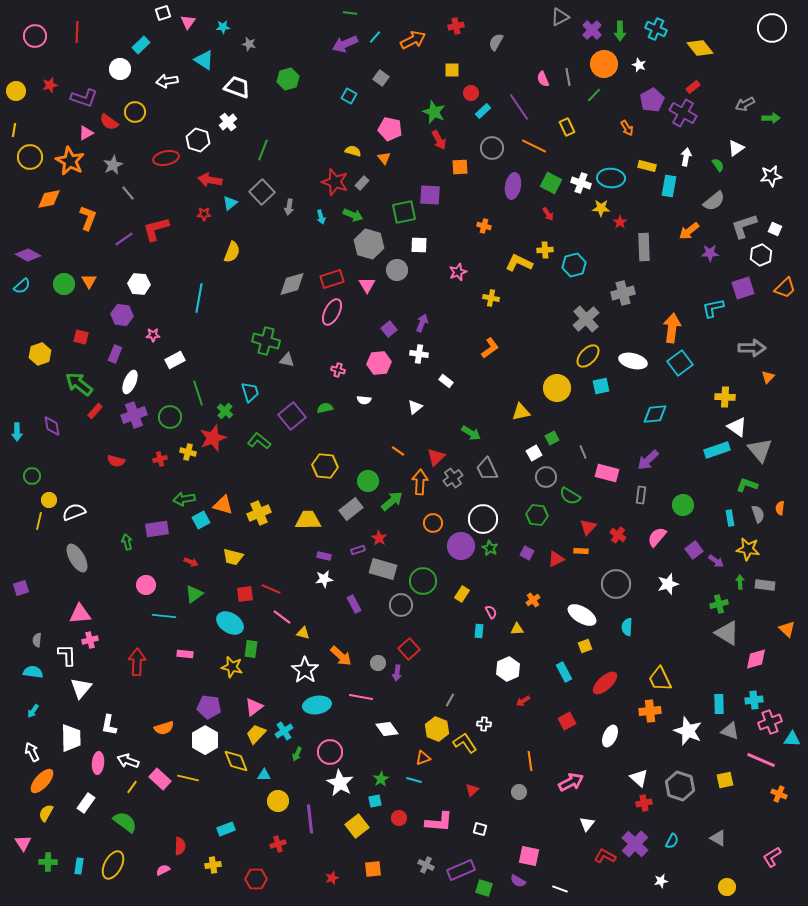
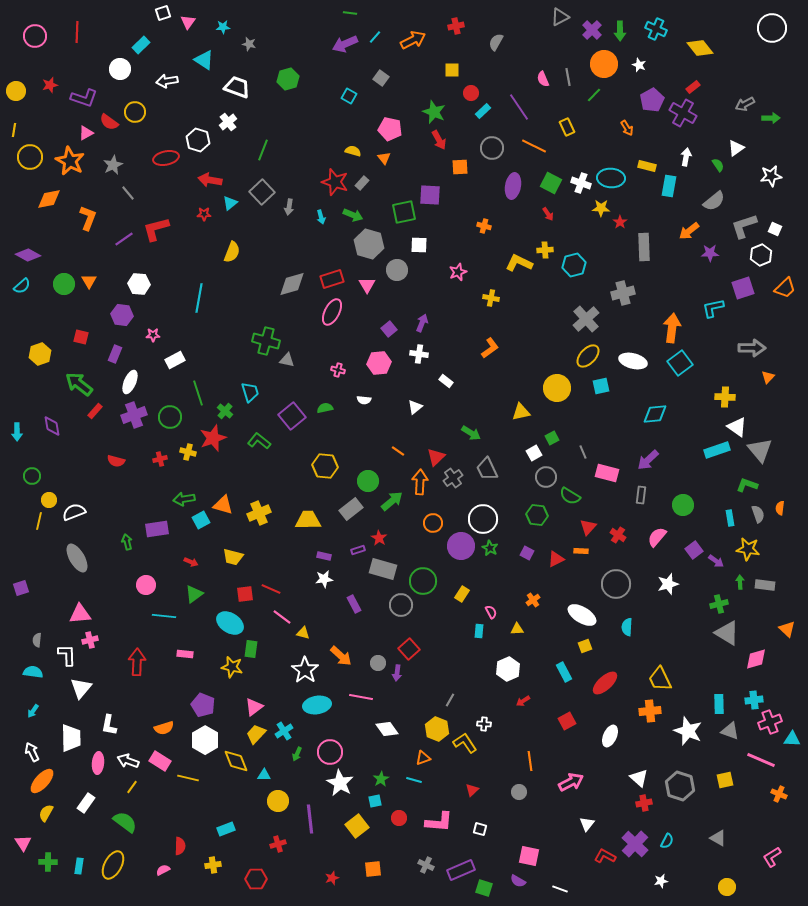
purple pentagon at (209, 707): moved 6 px left, 2 px up; rotated 15 degrees clockwise
pink rectangle at (160, 779): moved 18 px up; rotated 10 degrees counterclockwise
cyan semicircle at (672, 841): moved 5 px left
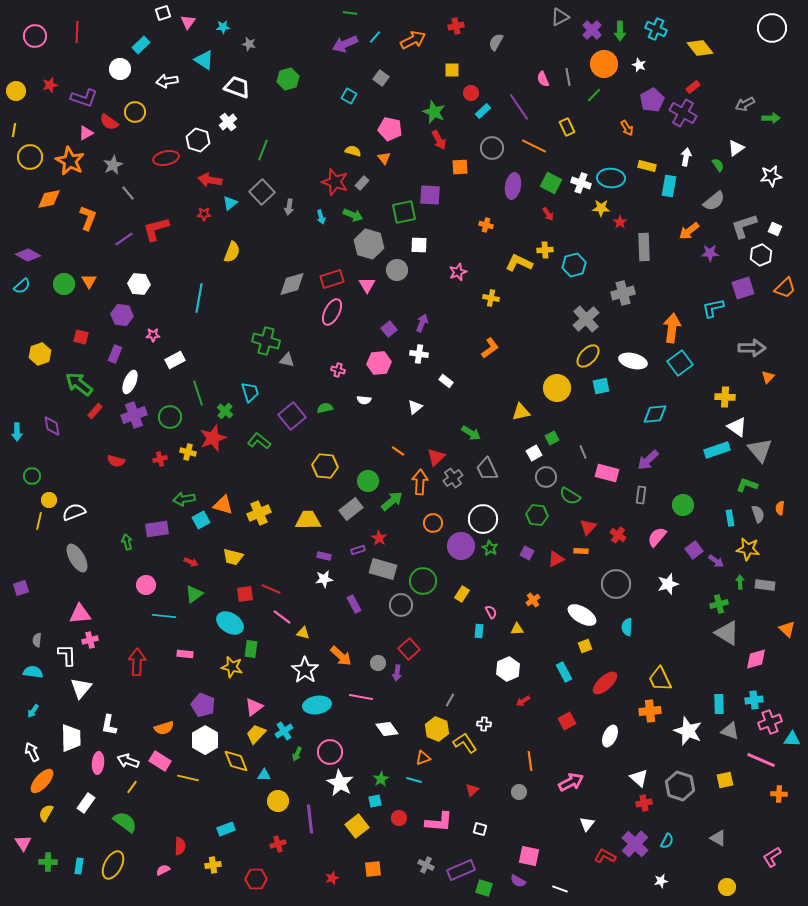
orange cross at (484, 226): moved 2 px right, 1 px up
orange cross at (779, 794): rotated 21 degrees counterclockwise
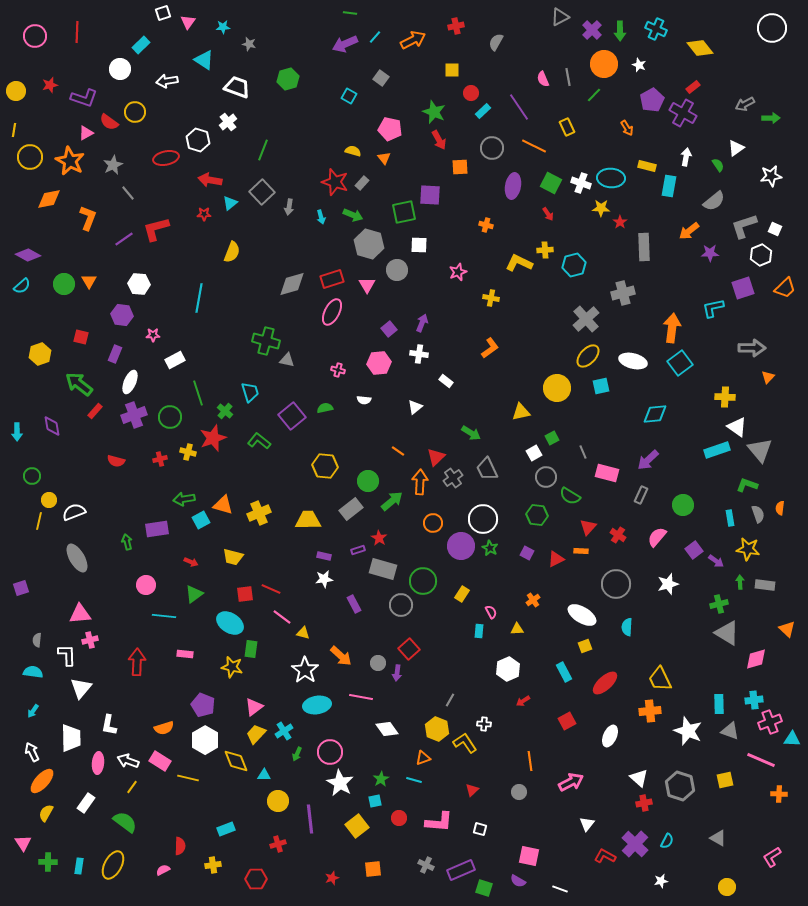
gray rectangle at (641, 495): rotated 18 degrees clockwise
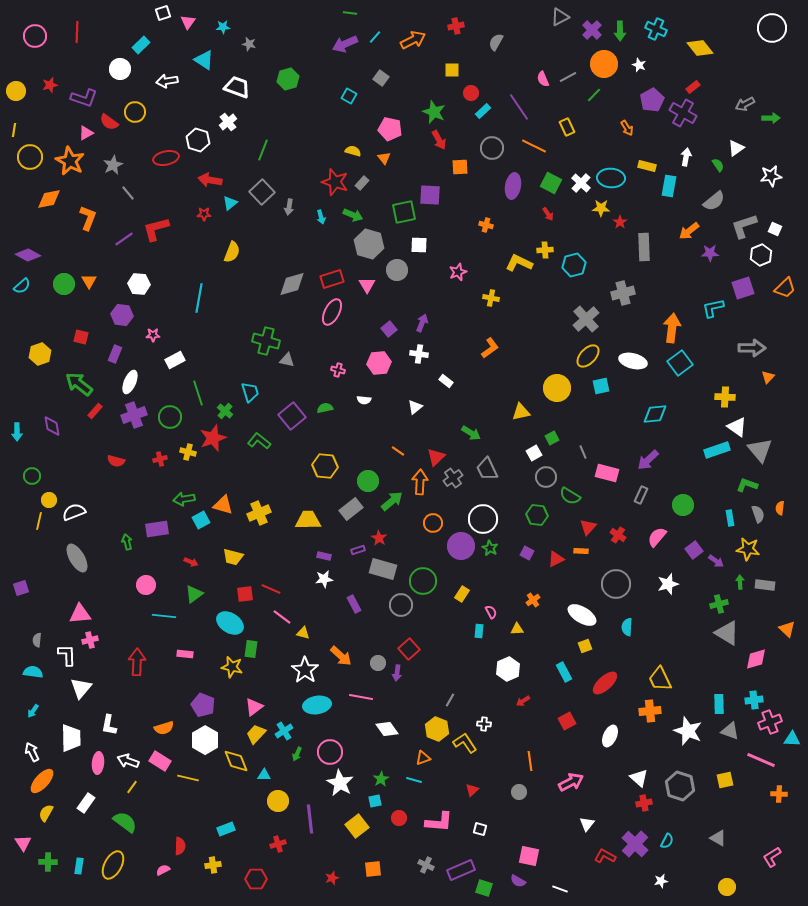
gray line at (568, 77): rotated 72 degrees clockwise
white cross at (581, 183): rotated 24 degrees clockwise
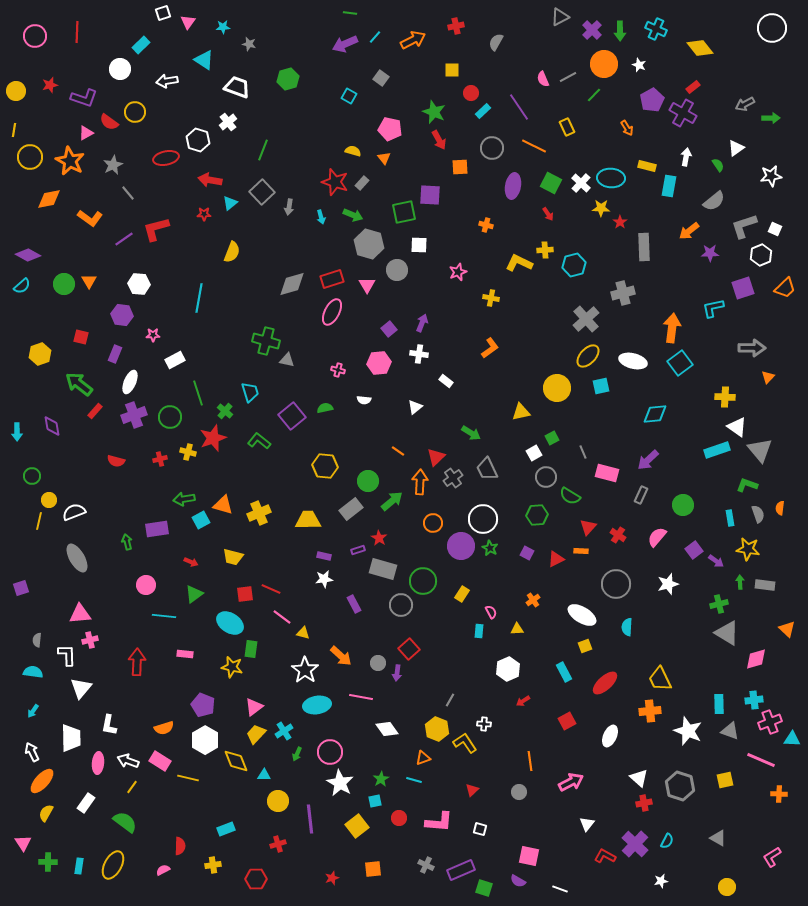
orange L-shape at (88, 218): moved 2 px right; rotated 105 degrees clockwise
green hexagon at (537, 515): rotated 10 degrees counterclockwise
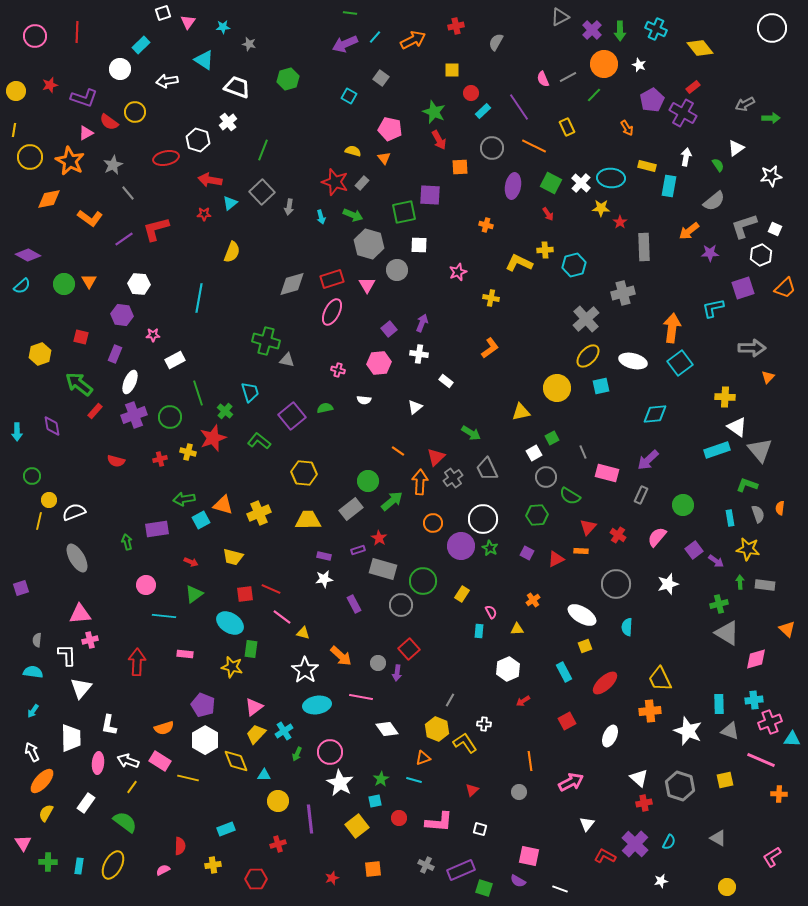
yellow hexagon at (325, 466): moved 21 px left, 7 px down
cyan semicircle at (667, 841): moved 2 px right, 1 px down
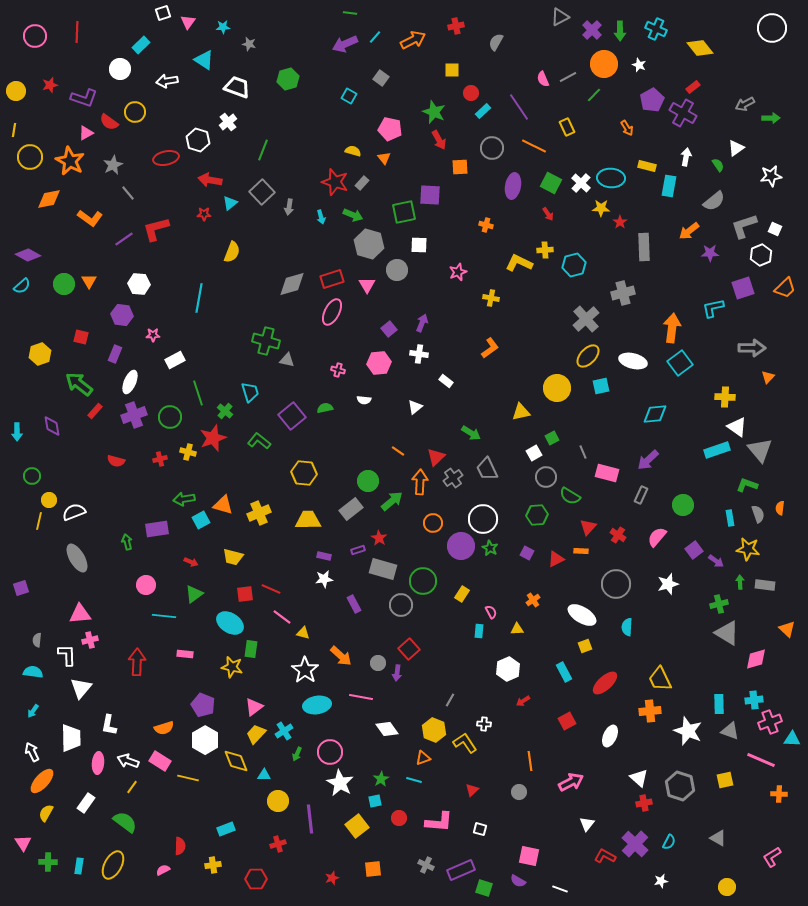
yellow hexagon at (437, 729): moved 3 px left, 1 px down
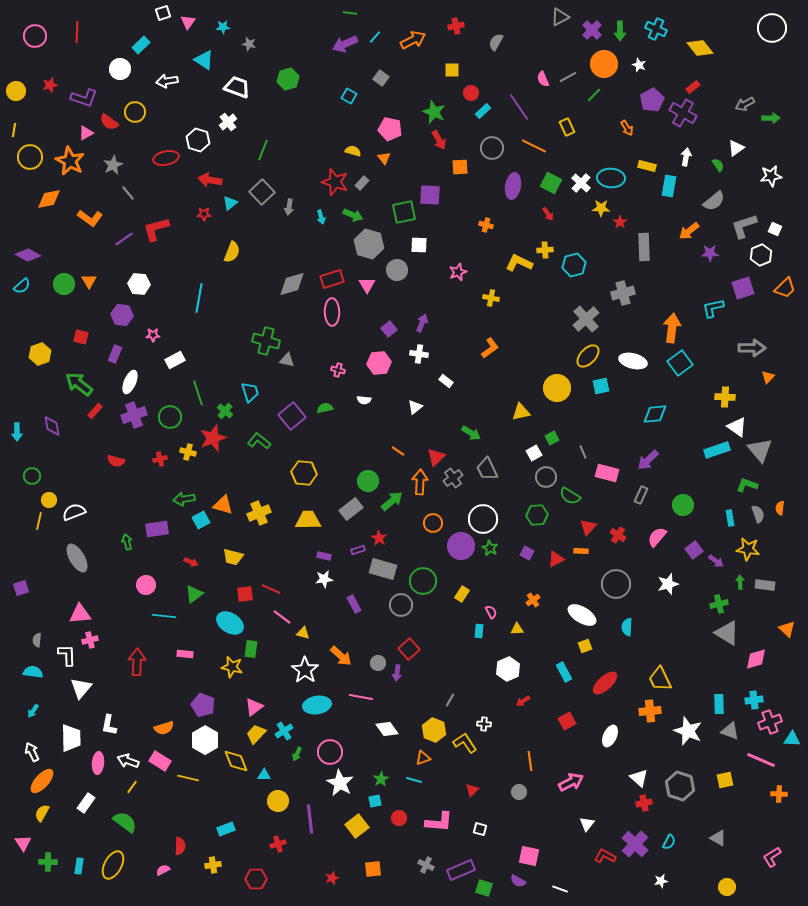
pink ellipse at (332, 312): rotated 28 degrees counterclockwise
yellow semicircle at (46, 813): moved 4 px left
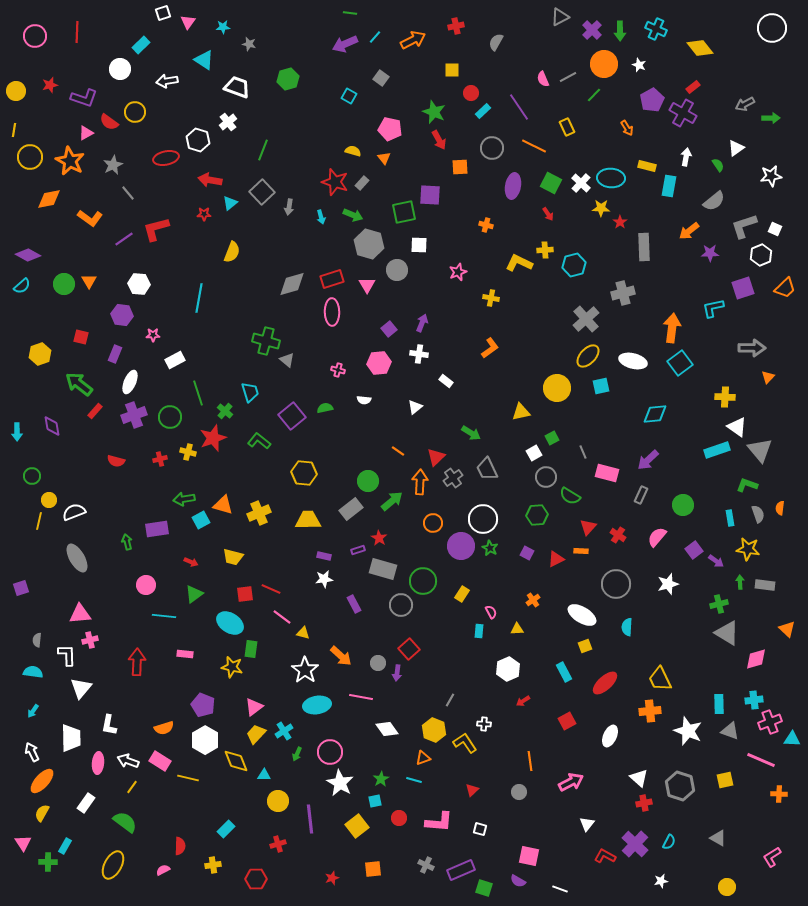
gray triangle at (287, 360): rotated 28 degrees clockwise
cyan rectangle at (226, 829): rotated 24 degrees counterclockwise
cyan rectangle at (79, 866): moved 14 px left, 20 px up; rotated 21 degrees clockwise
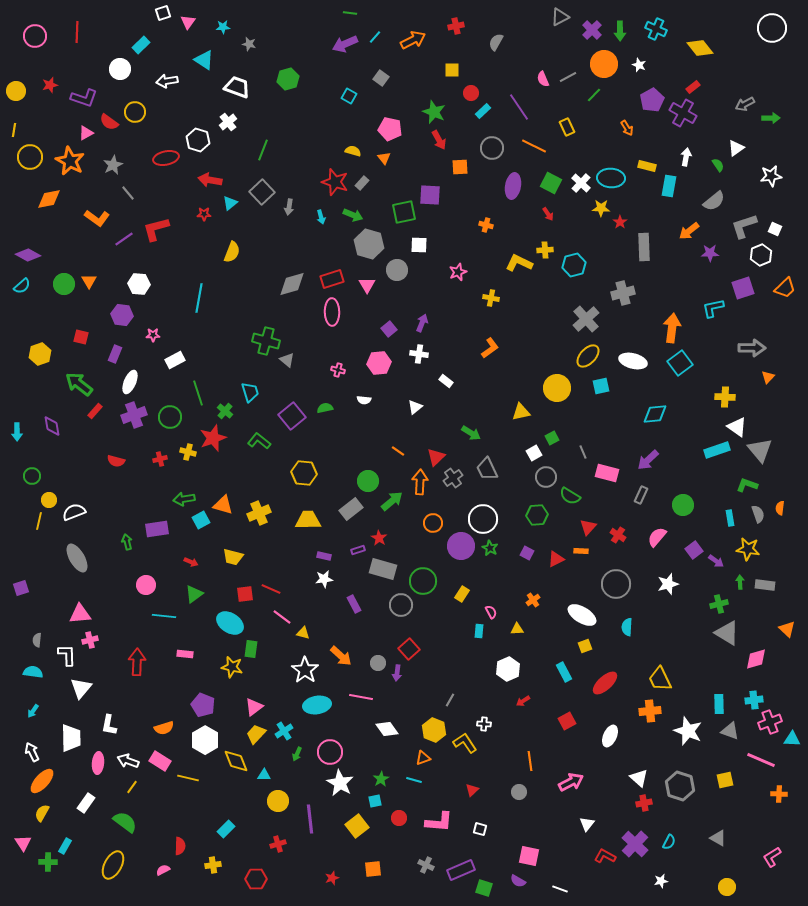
orange L-shape at (90, 218): moved 7 px right
